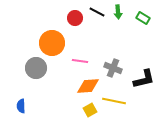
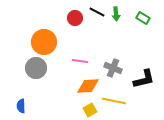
green arrow: moved 2 px left, 2 px down
orange circle: moved 8 px left, 1 px up
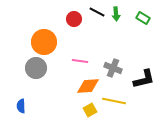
red circle: moved 1 px left, 1 px down
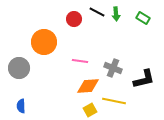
gray circle: moved 17 px left
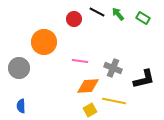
green arrow: moved 2 px right; rotated 144 degrees clockwise
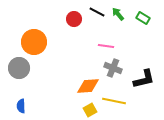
orange circle: moved 10 px left
pink line: moved 26 px right, 15 px up
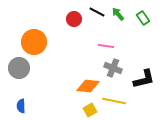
green rectangle: rotated 24 degrees clockwise
orange diamond: rotated 10 degrees clockwise
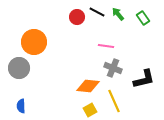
red circle: moved 3 px right, 2 px up
yellow line: rotated 55 degrees clockwise
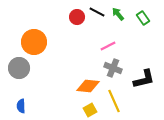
pink line: moved 2 px right; rotated 35 degrees counterclockwise
